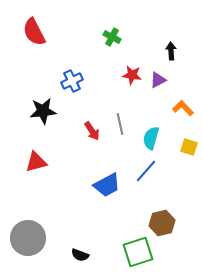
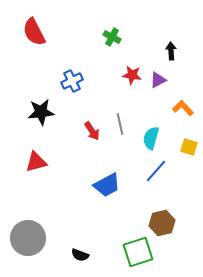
black star: moved 2 px left, 1 px down
blue line: moved 10 px right
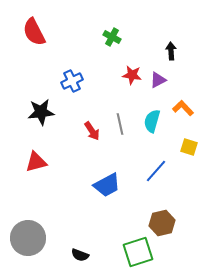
cyan semicircle: moved 1 px right, 17 px up
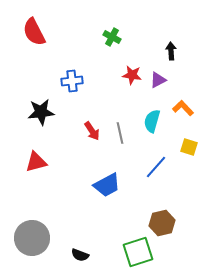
blue cross: rotated 20 degrees clockwise
gray line: moved 9 px down
blue line: moved 4 px up
gray circle: moved 4 px right
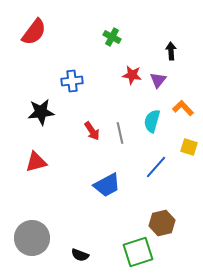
red semicircle: rotated 116 degrees counterclockwise
purple triangle: rotated 24 degrees counterclockwise
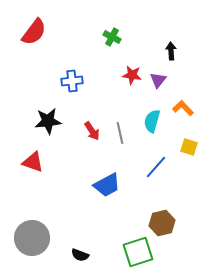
black star: moved 7 px right, 9 px down
red triangle: moved 3 px left; rotated 35 degrees clockwise
